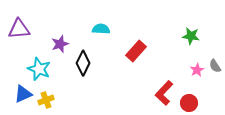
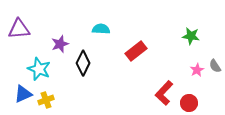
red rectangle: rotated 10 degrees clockwise
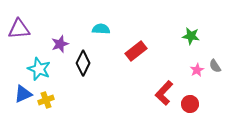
red circle: moved 1 px right, 1 px down
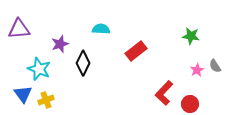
blue triangle: rotated 42 degrees counterclockwise
